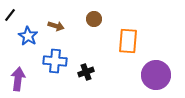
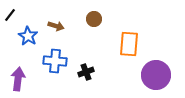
orange rectangle: moved 1 px right, 3 px down
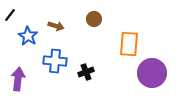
purple circle: moved 4 px left, 2 px up
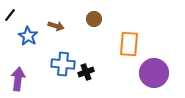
blue cross: moved 8 px right, 3 px down
purple circle: moved 2 px right
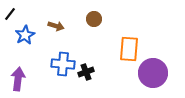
black line: moved 1 px up
blue star: moved 3 px left, 1 px up; rotated 12 degrees clockwise
orange rectangle: moved 5 px down
purple circle: moved 1 px left
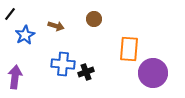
purple arrow: moved 3 px left, 2 px up
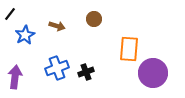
brown arrow: moved 1 px right
blue cross: moved 6 px left, 4 px down; rotated 25 degrees counterclockwise
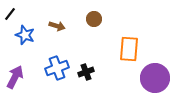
blue star: rotated 24 degrees counterclockwise
purple circle: moved 2 px right, 5 px down
purple arrow: rotated 20 degrees clockwise
